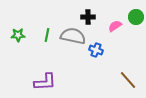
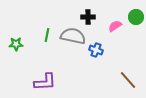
green star: moved 2 px left, 9 px down
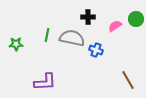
green circle: moved 2 px down
gray semicircle: moved 1 px left, 2 px down
brown line: rotated 12 degrees clockwise
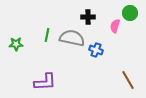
green circle: moved 6 px left, 6 px up
pink semicircle: rotated 40 degrees counterclockwise
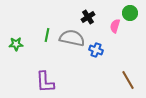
black cross: rotated 32 degrees counterclockwise
purple L-shape: rotated 90 degrees clockwise
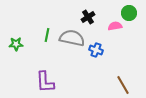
green circle: moved 1 px left
pink semicircle: rotated 64 degrees clockwise
brown line: moved 5 px left, 5 px down
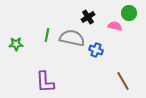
pink semicircle: rotated 24 degrees clockwise
brown line: moved 4 px up
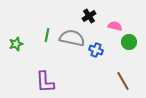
green circle: moved 29 px down
black cross: moved 1 px right, 1 px up
green star: rotated 16 degrees counterclockwise
